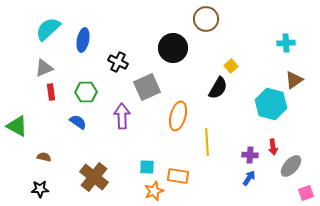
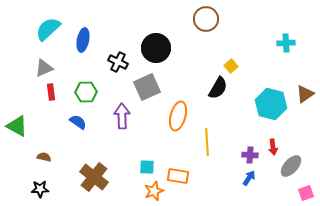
black circle: moved 17 px left
brown triangle: moved 11 px right, 14 px down
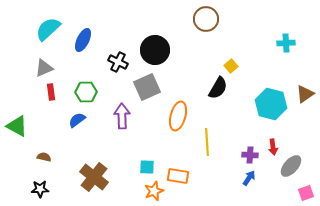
blue ellipse: rotated 15 degrees clockwise
black circle: moved 1 px left, 2 px down
blue semicircle: moved 1 px left, 2 px up; rotated 72 degrees counterclockwise
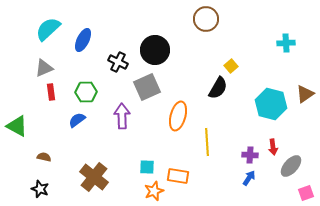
black star: rotated 24 degrees clockwise
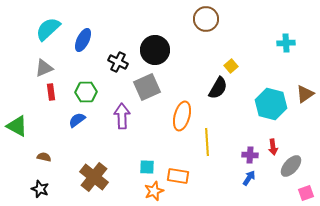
orange ellipse: moved 4 px right
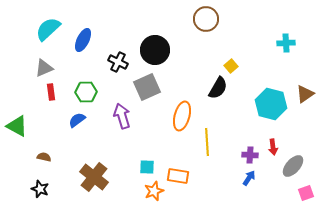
purple arrow: rotated 15 degrees counterclockwise
gray ellipse: moved 2 px right
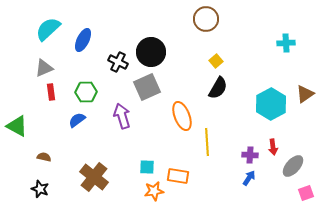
black circle: moved 4 px left, 2 px down
yellow square: moved 15 px left, 5 px up
cyan hexagon: rotated 16 degrees clockwise
orange ellipse: rotated 36 degrees counterclockwise
orange star: rotated 12 degrees clockwise
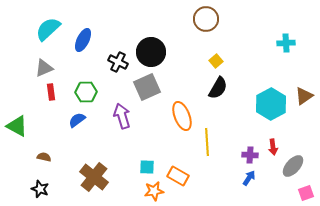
brown triangle: moved 1 px left, 2 px down
orange rectangle: rotated 20 degrees clockwise
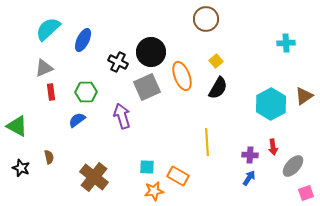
orange ellipse: moved 40 px up
brown semicircle: moved 5 px right; rotated 64 degrees clockwise
black star: moved 19 px left, 21 px up
